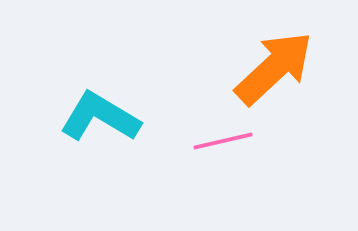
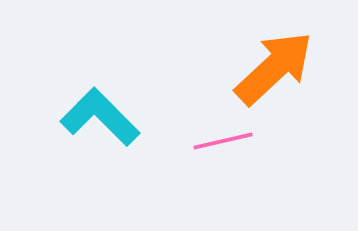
cyan L-shape: rotated 14 degrees clockwise
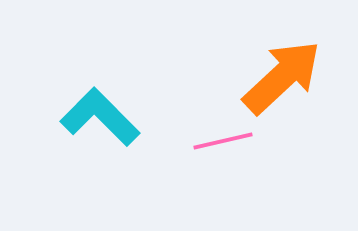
orange arrow: moved 8 px right, 9 px down
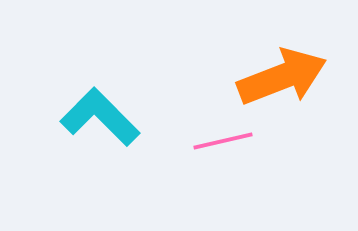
orange arrow: rotated 22 degrees clockwise
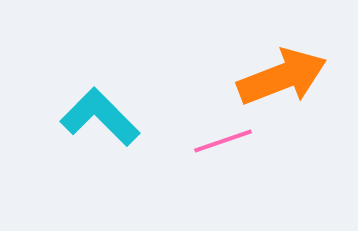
pink line: rotated 6 degrees counterclockwise
